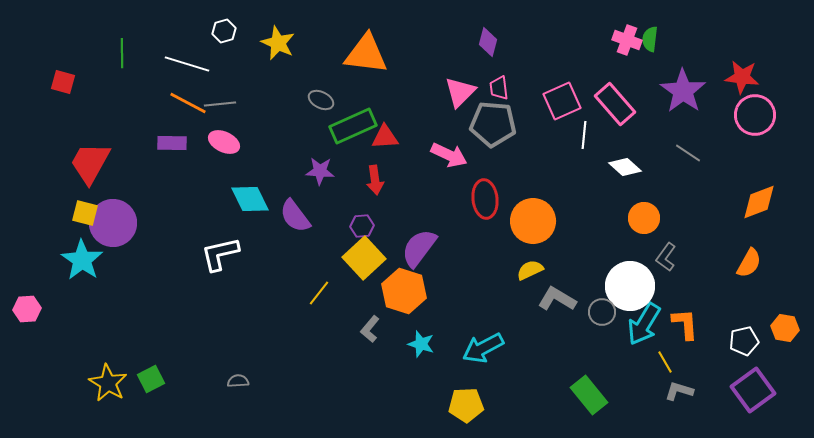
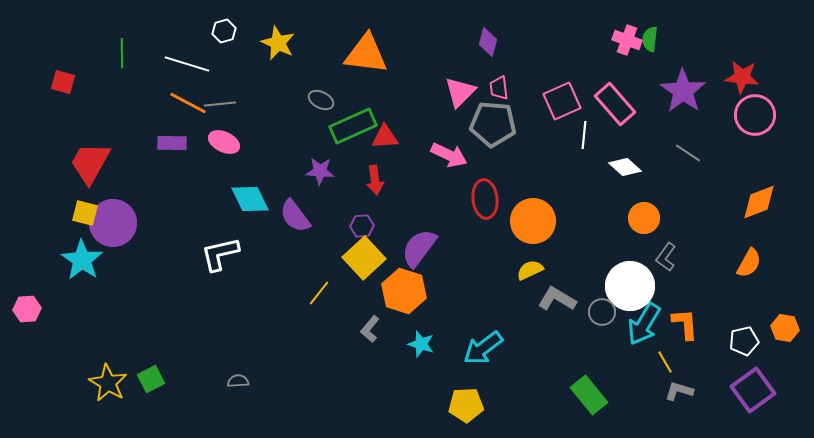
cyan arrow at (483, 348): rotated 9 degrees counterclockwise
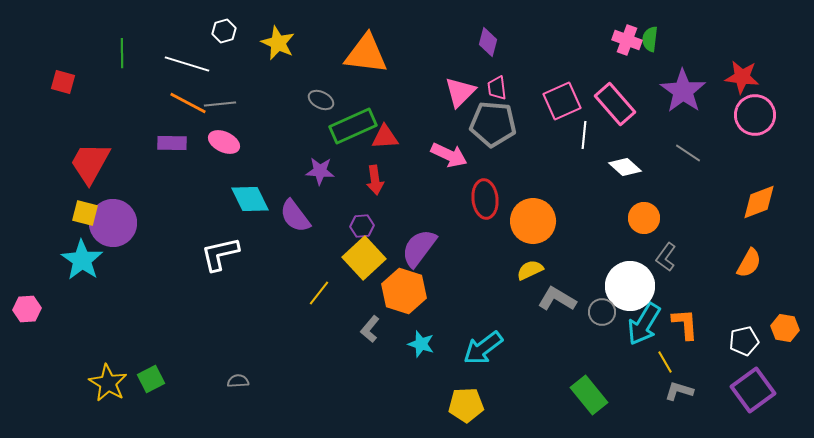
pink trapezoid at (499, 88): moved 2 px left
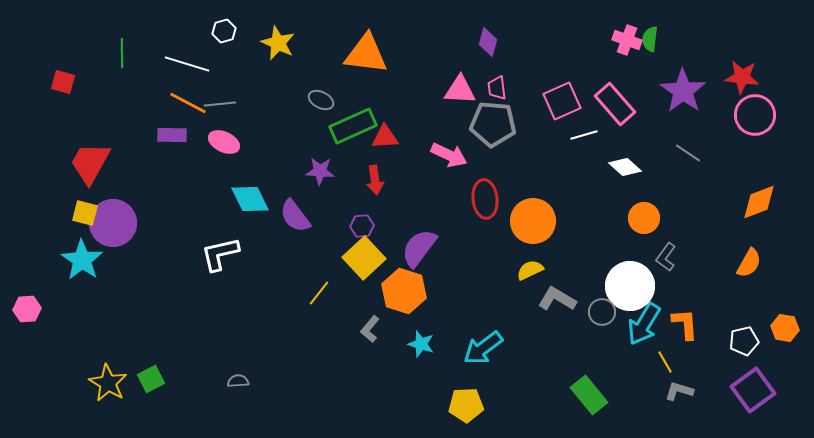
pink triangle at (460, 92): moved 2 px up; rotated 48 degrees clockwise
white line at (584, 135): rotated 68 degrees clockwise
purple rectangle at (172, 143): moved 8 px up
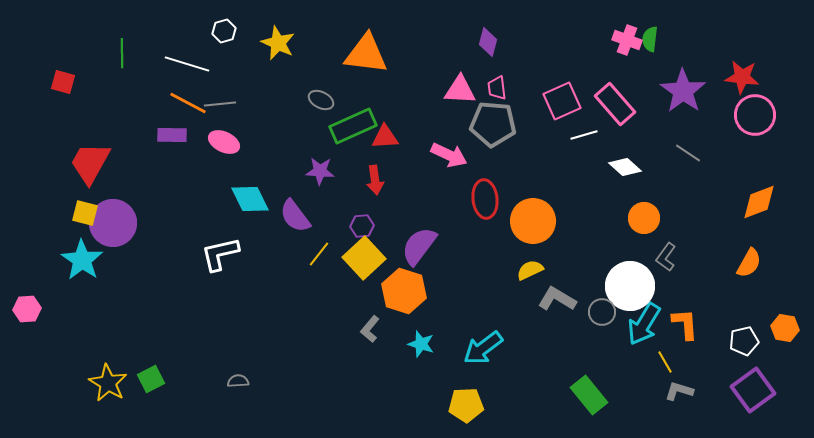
purple semicircle at (419, 248): moved 2 px up
yellow line at (319, 293): moved 39 px up
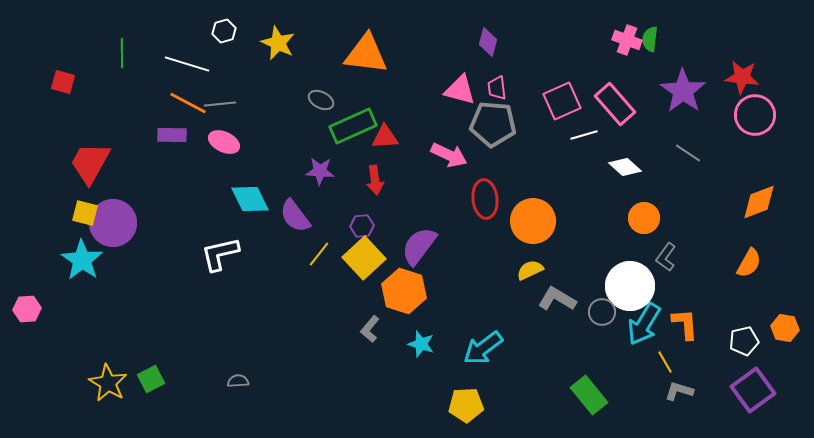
pink triangle at (460, 90): rotated 12 degrees clockwise
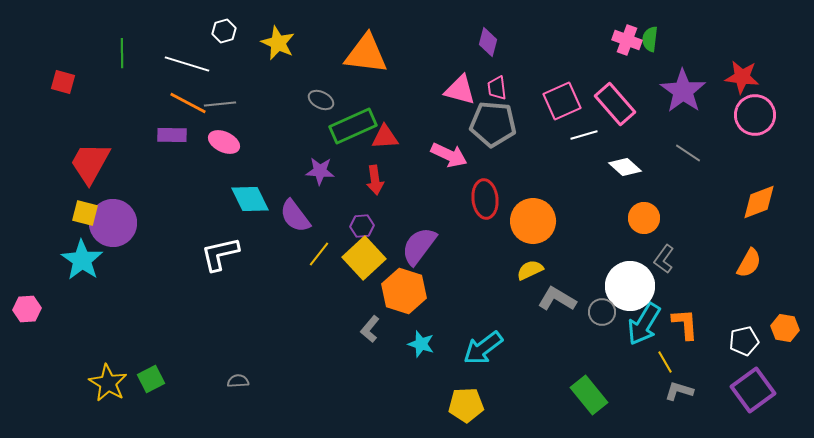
gray L-shape at (666, 257): moved 2 px left, 2 px down
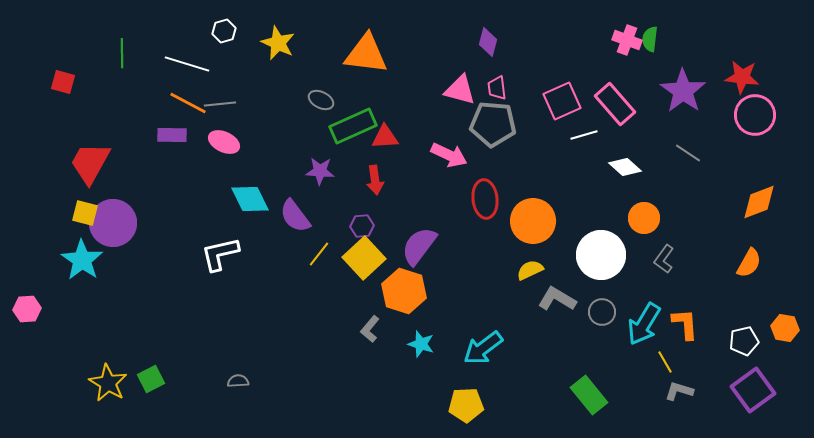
white circle at (630, 286): moved 29 px left, 31 px up
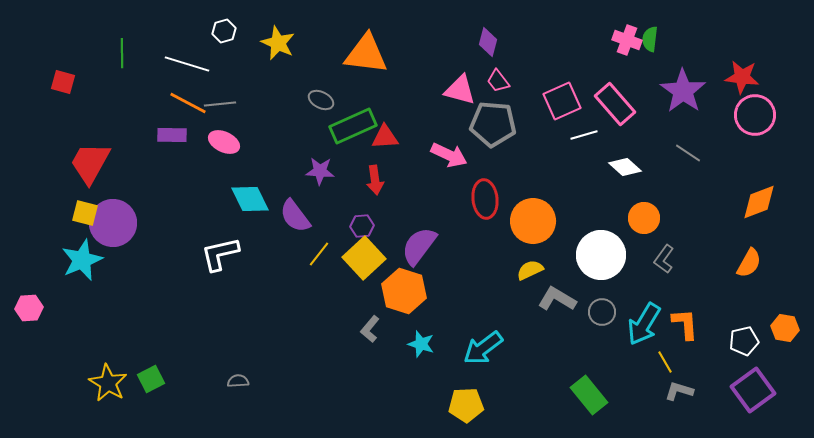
pink trapezoid at (497, 88): moved 1 px right, 7 px up; rotated 30 degrees counterclockwise
cyan star at (82, 260): rotated 15 degrees clockwise
pink hexagon at (27, 309): moved 2 px right, 1 px up
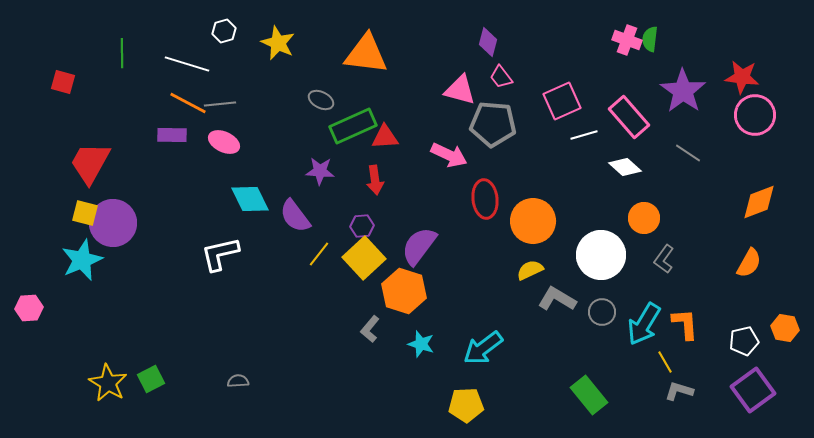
pink trapezoid at (498, 81): moved 3 px right, 4 px up
pink rectangle at (615, 104): moved 14 px right, 13 px down
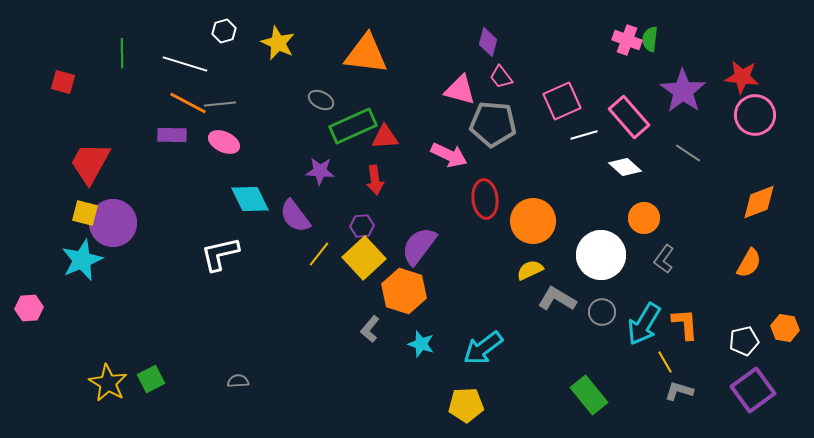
white line at (187, 64): moved 2 px left
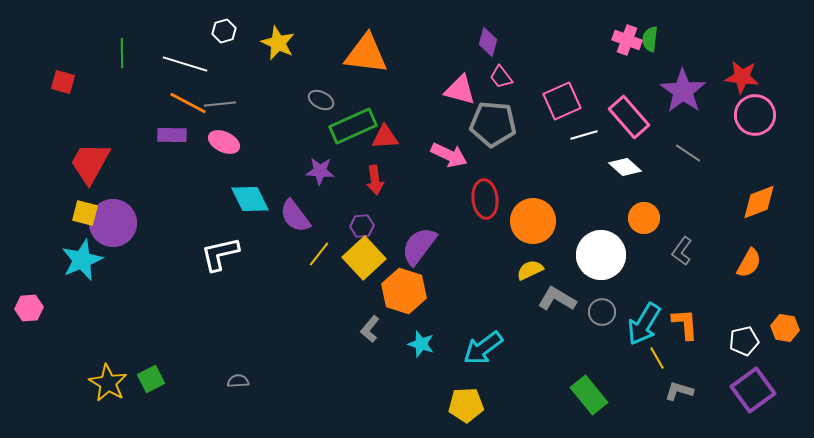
gray L-shape at (664, 259): moved 18 px right, 8 px up
yellow line at (665, 362): moved 8 px left, 4 px up
